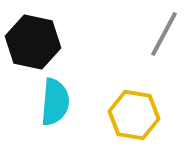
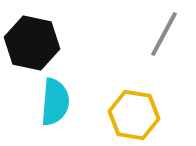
black hexagon: moved 1 px left, 1 px down
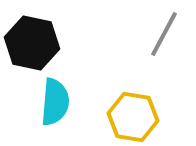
yellow hexagon: moved 1 px left, 2 px down
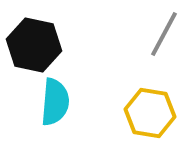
black hexagon: moved 2 px right, 2 px down
yellow hexagon: moved 17 px right, 4 px up
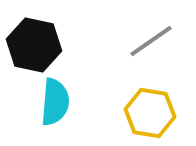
gray line: moved 13 px left, 7 px down; rotated 27 degrees clockwise
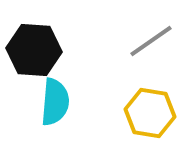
black hexagon: moved 5 px down; rotated 8 degrees counterclockwise
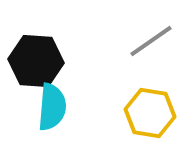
black hexagon: moved 2 px right, 11 px down
cyan semicircle: moved 3 px left, 5 px down
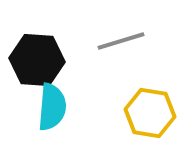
gray line: moved 30 px left; rotated 18 degrees clockwise
black hexagon: moved 1 px right, 1 px up
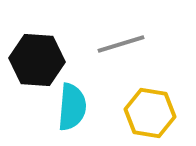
gray line: moved 3 px down
cyan semicircle: moved 20 px right
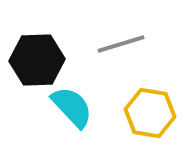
black hexagon: rotated 6 degrees counterclockwise
cyan semicircle: rotated 48 degrees counterclockwise
